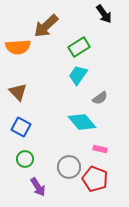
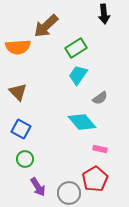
black arrow: rotated 30 degrees clockwise
green rectangle: moved 3 px left, 1 px down
blue square: moved 2 px down
gray circle: moved 26 px down
red pentagon: rotated 20 degrees clockwise
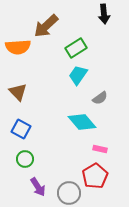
red pentagon: moved 3 px up
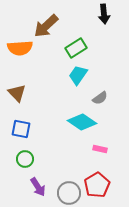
orange semicircle: moved 2 px right, 1 px down
brown triangle: moved 1 px left, 1 px down
cyan diamond: rotated 16 degrees counterclockwise
blue square: rotated 18 degrees counterclockwise
red pentagon: moved 2 px right, 9 px down
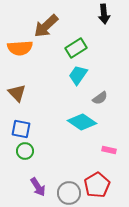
pink rectangle: moved 9 px right, 1 px down
green circle: moved 8 px up
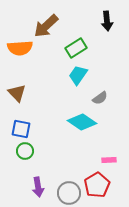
black arrow: moved 3 px right, 7 px down
pink rectangle: moved 10 px down; rotated 16 degrees counterclockwise
purple arrow: rotated 24 degrees clockwise
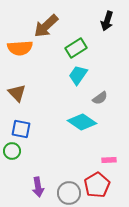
black arrow: rotated 24 degrees clockwise
green circle: moved 13 px left
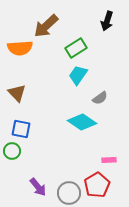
purple arrow: rotated 30 degrees counterclockwise
